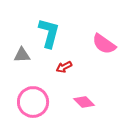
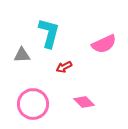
pink semicircle: rotated 60 degrees counterclockwise
pink circle: moved 2 px down
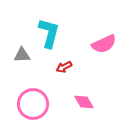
pink diamond: rotated 15 degrees clockwise
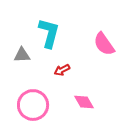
pink semicircle: rotated 80 degrees clockwise
red arrow: moved 2 px left, 3 px down
pink circle: moved 1 px down
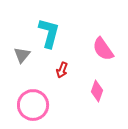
pink semicircle: moved 1 px left, 5 px down
gray triangle: rotated 48 degrees counterclockwise
red arrow: rotated 42 degrees counterclockwise
pink diamond: moved 13 px right, 11 px up; rotated 50 degrees clockwise
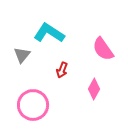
cyan L-shape: rotated 72 degrees counterclockwise
pink diamond: moved 3 px left, 2 px up; rotated 10 degrees clockwise
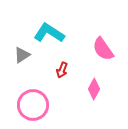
gray triangle: rotated 18 degrees clockwise
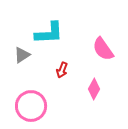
cyan L-shape: rotated 144 degrees clockwise
pink circle: moved 2 px left, 1 px down
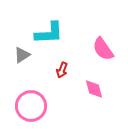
pink diamond: rotated 45 degrees counterclockwise
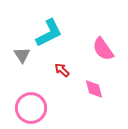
cyan L-shape: rotated 24 degrees counterclockwise
gray triangle: rotated 30 degrees counterclockwise
red arrow: rotated 112 degrees clockwise
pink circle: moved 2 px down
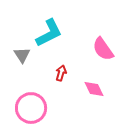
red arrow: moved 1 px left, 3 px down; rotated 63 degrees clockwise
pink diamond: rotated 10 degrees counterclockwise
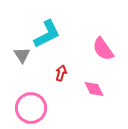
cyan L-shape: moved 2 px left, 1 px down
